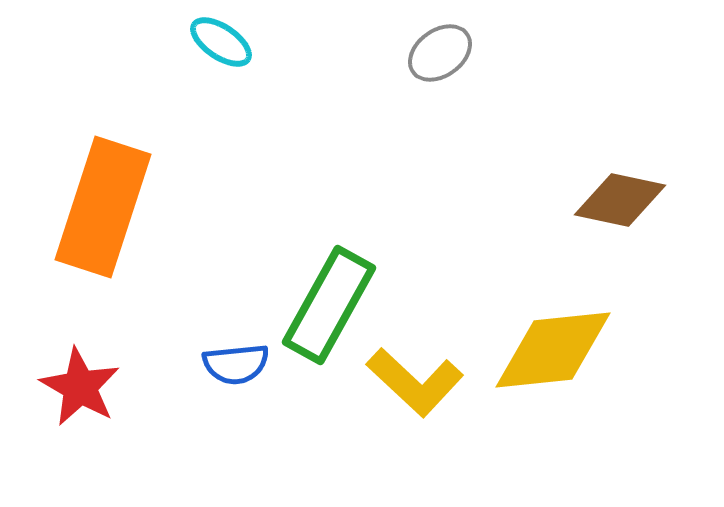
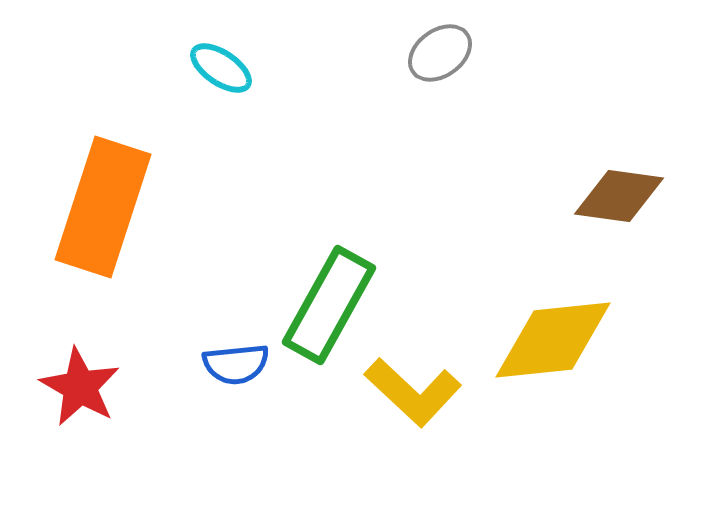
cyan ellipse: moved 26 px down
brown diamond: moved 1 px left, 4 px up; rotated 4 degrees counterclockwise
yellow diamond: moved 10 px up
yellow L-shape: moved 2 px left, 10 px down
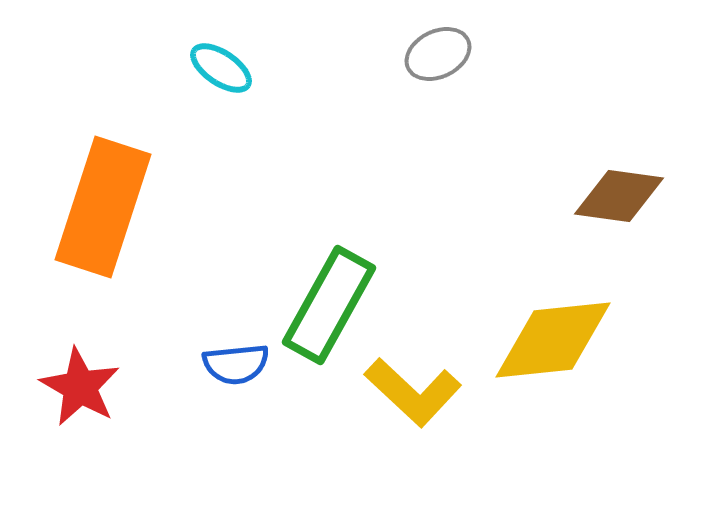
gray ellipse: moved 2 px left, 1 px down; rotated 10 degrees clockwise
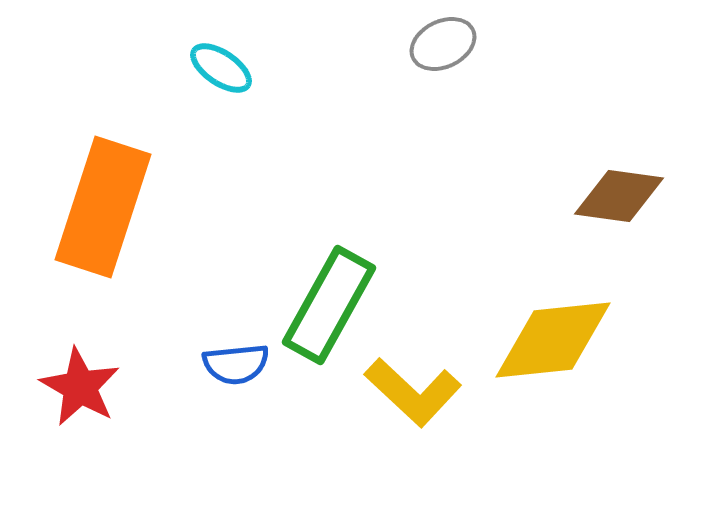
gray ellipse: moved 5 px right, 10 px up
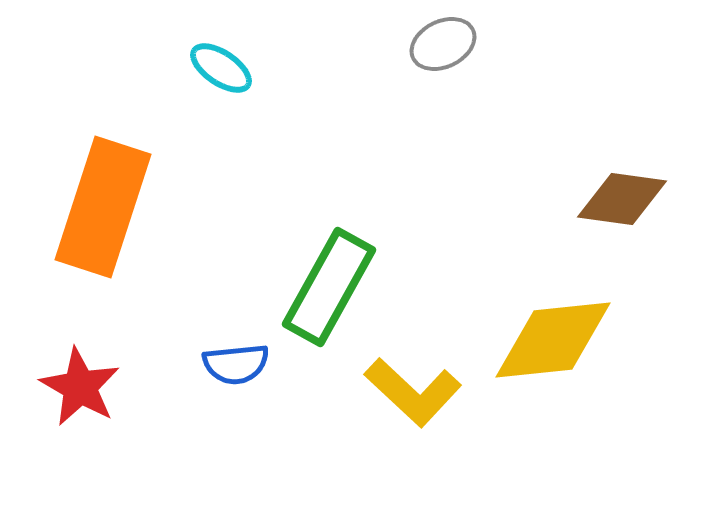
brown diamond: moved 3 px right, 3 px down
green rectangle: moved 18 px up
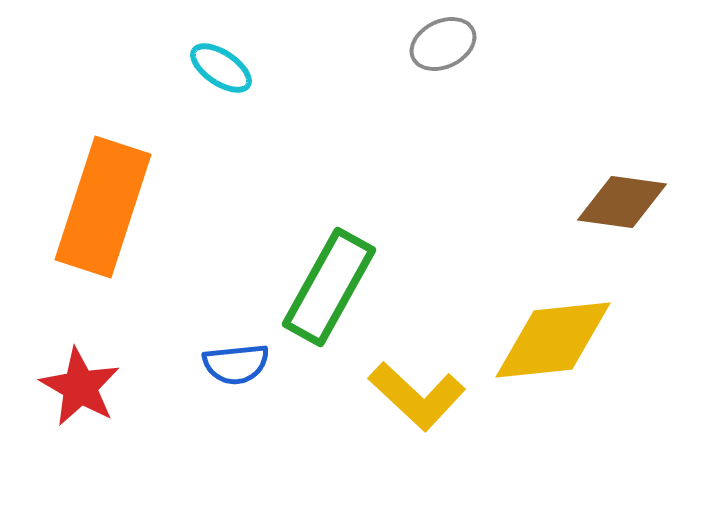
brown diamond: moved 3 px down
yellow L-shape: moved 4 px right, 4 px down
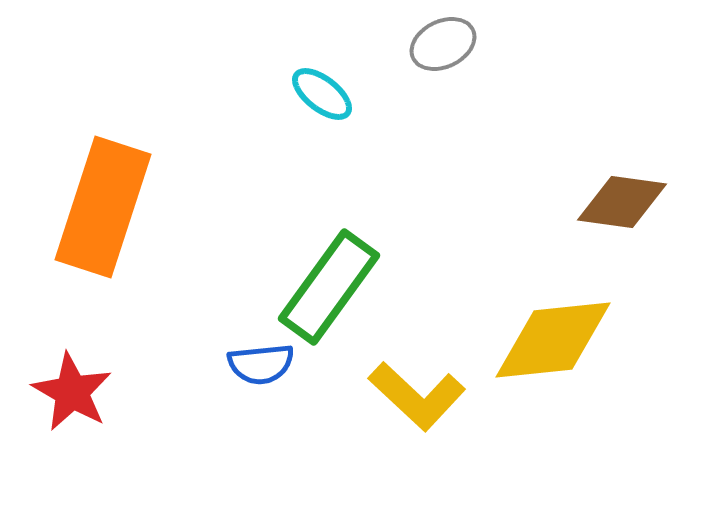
cyan ellipse: moved 101 px right, 26 px down; rotated 4 degrees clockwise
green rectangle: rotated 7 degrees clockwise
blue semicircle: moved 25 px right
red star: moved 8 px left, 5 px down
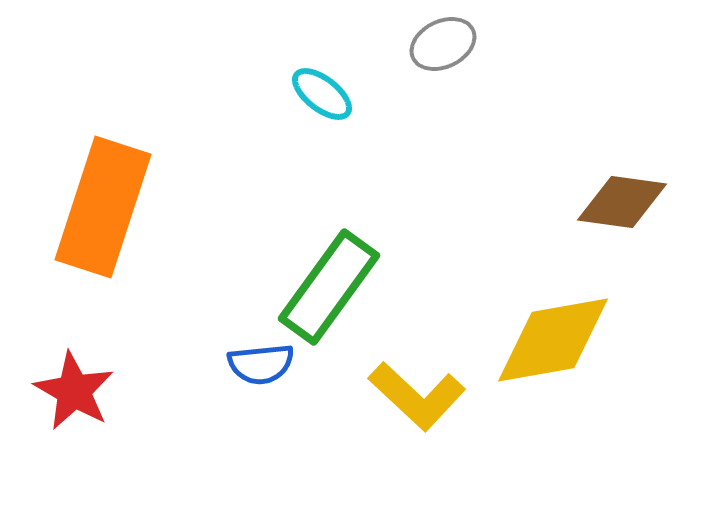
yellow diamond: rotated 4 degrees counterclockwise
red star: moved 2 px right, 1 px up
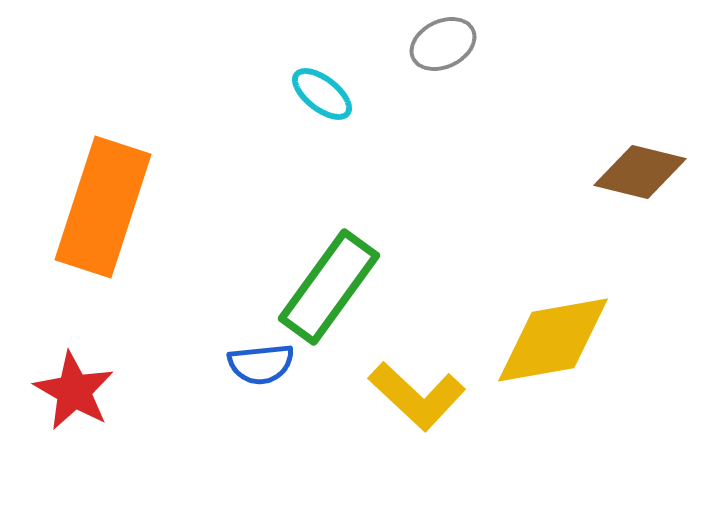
brown diamond: moved 18 px right, 30 px up; rotated 6 degrees clockwise
